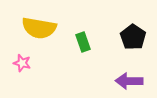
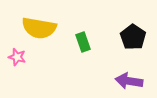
pink star: moved 5 px left, 6 px up
purple arrow: rotated 8 degrees clockwise
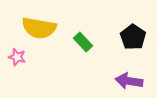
green rectangle: rotated 24 degrees counterclockwise
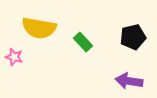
black pentagon: rotated 25 degrees clockwise
pink star: moved 3 px left
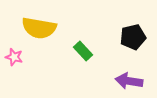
green rectangle: moved 9 px down
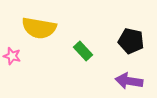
black pentagon: moved 2 px left, 4 px down; rotated 25 degrees clockwise
pink star: moved 2 px left, 1 px up
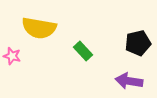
black pentagon: moved 7 px right, 2 px down; rotated 25 degrees counterclockwise
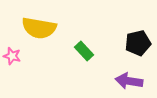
green rectangle: moved 1 px right
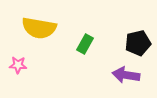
green rectangle: moved 1 px right, 7 px up; rotated 72 degrees clockwise
pink star: moved 6 px right, 9 px down; rotated 12 degrees counterclockwise
purple arrow: moved 3 px left, 6 px up
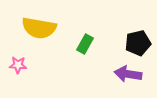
purple arrow: moved 2 px right, 1 px up
